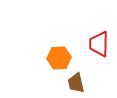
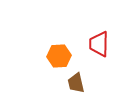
orange hexagon: moved 2 px up
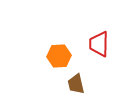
brown trapezoid: moved 1 px down
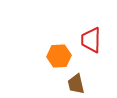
red trapezoid: moved 8 px left, 4 px up
